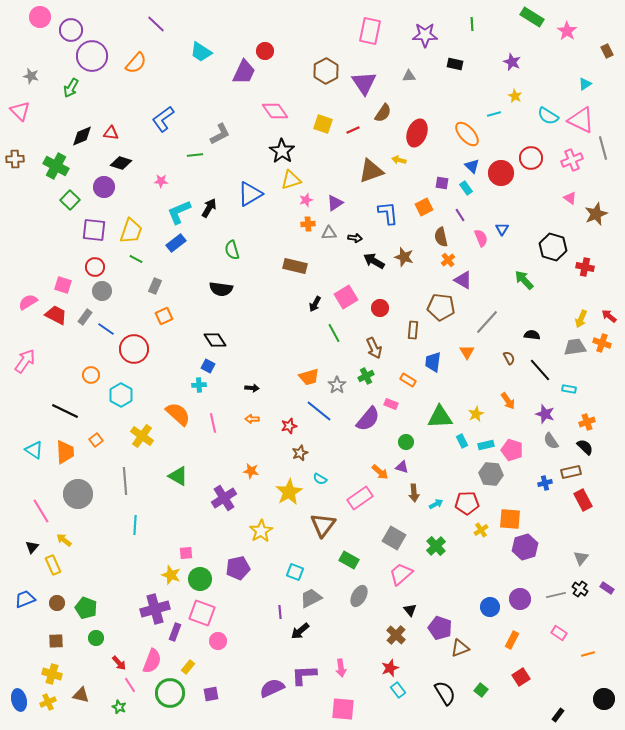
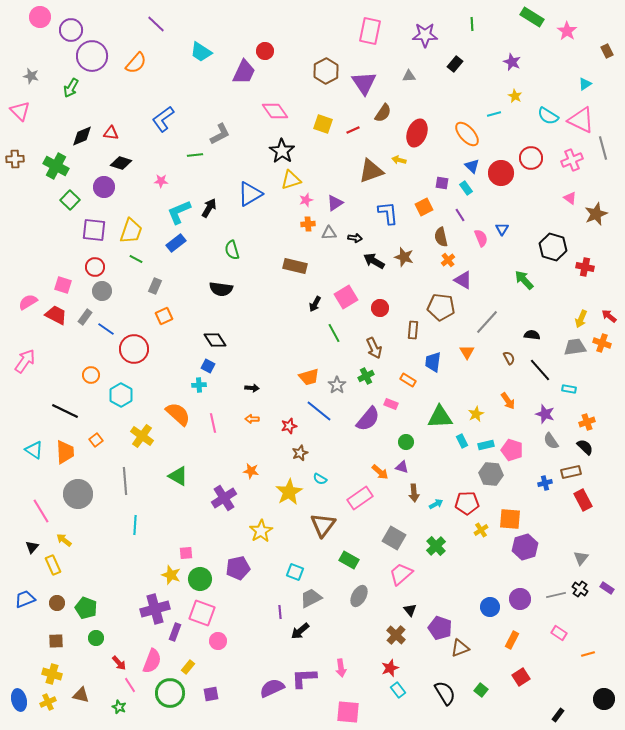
black rectangle at (455, 64): rotated 63 degrees counterclockwise
purple L-shape at (304, 675): moved 3 px down
pink square at (343, 709): moved 5 px right, 3 px down
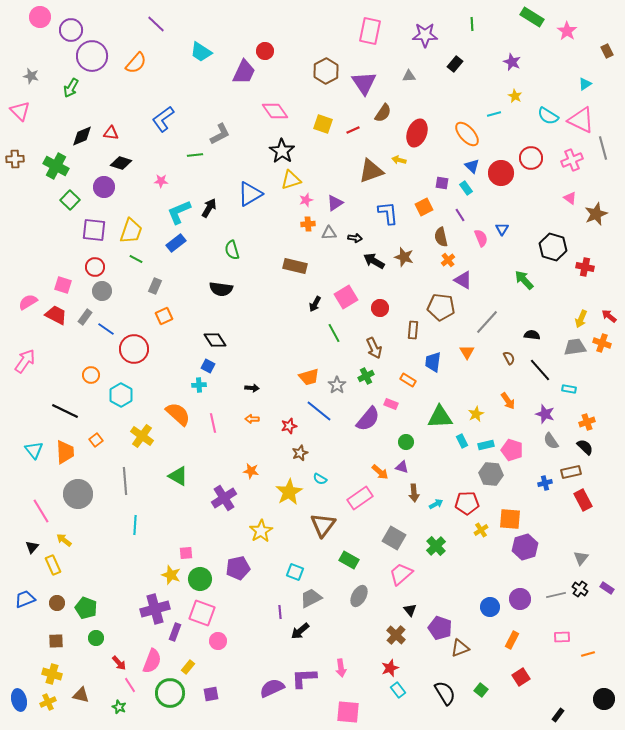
cyan triangle at (34, 450): rotated 18 degrees clockwise
pink rectangle at (559, 633): moved 3 px right, 4 px down; rotated 35 degrees counterclockwise
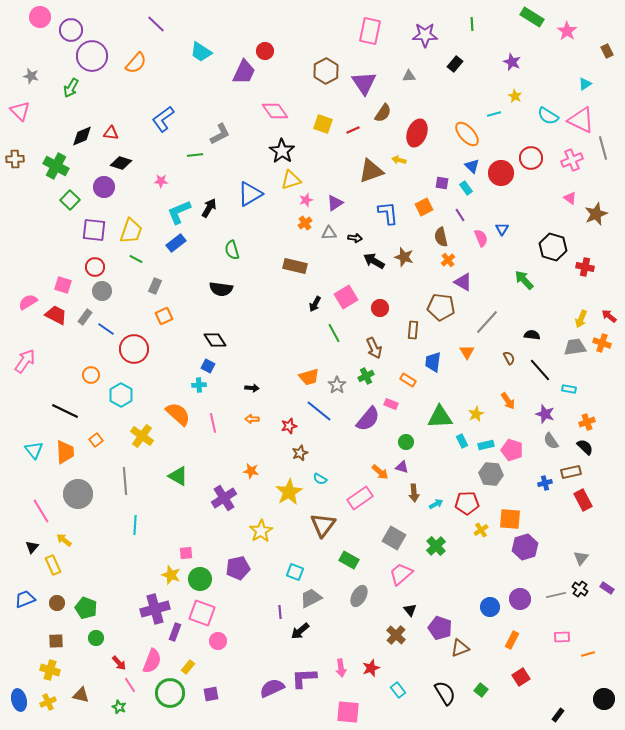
orange cross at (308, 224): moved 3 px left, 1 px up; rotated 32 degrees counterclockwise
purple triangle at (463, 280): moved 2 px down
red star at (390, 668): moved 19 px left
yellow cross at (52, 674): moved 2 px left, 4 px up
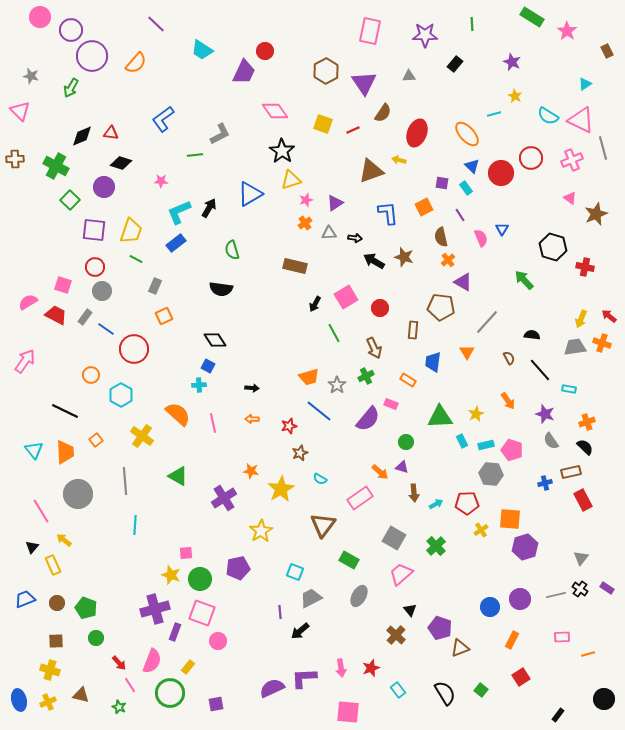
cyan trapezoid at (201, 52): moved 1 px right, 2 px up
yellow star at (289, 492): moved 8 px left, 3 px up
purple square at (211, 694): moved 5 px right, 10 px down
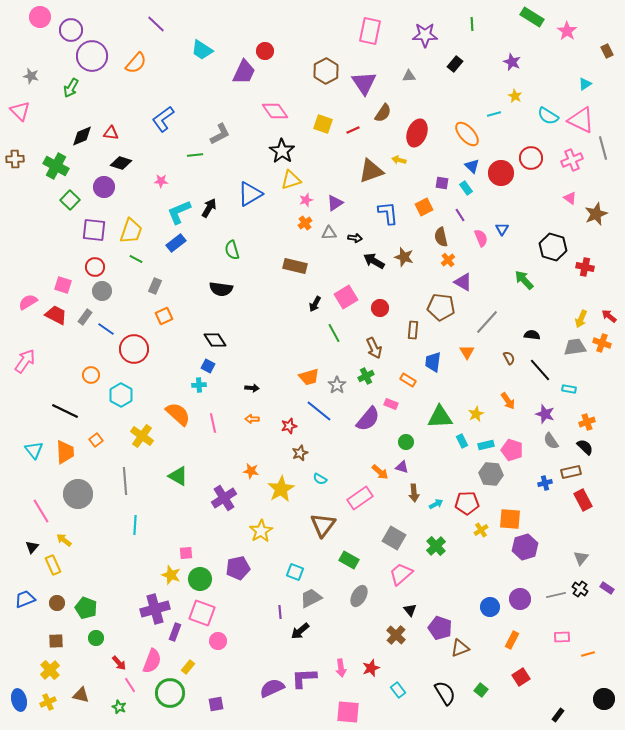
yellow cross at (50, 670): rotated 30 degrees clockwise
